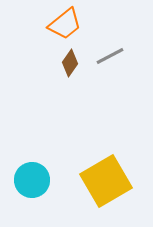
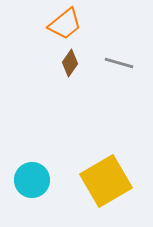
gray line: moved 9 px right, 7 px down; rotated 44 degrees clockwise
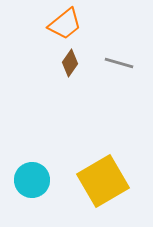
yellow square: moved 3 px left
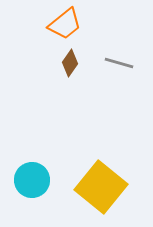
yellow square: moved 2 px left, 6 px down; rotated 21 degrees counterclockwise
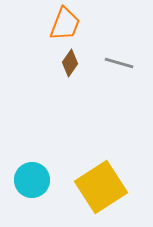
orange trapezoid: rotated 30 degrees counterclockwise
yellow square: rotated 18 degrees clockwise
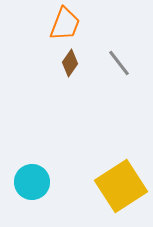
gray line: rotated 36 degrees clockwise
cyan circle: moved 2 px down
yellow square: moved 20 px right, 1 px up
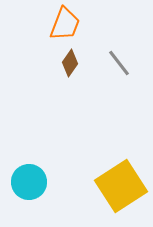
cyan circle: moved 3 px left
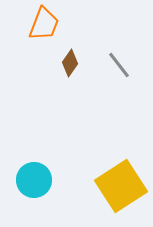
orange trapezoid: moved 21 px left
gray line: moved 2 px down
cyan circle: moved 5 px right, 2 px up
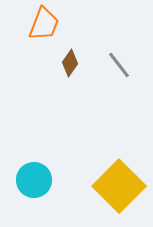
yellow square: moved 2 px left; rotated 12 degrees counterclockwise
